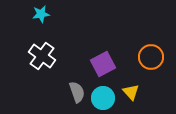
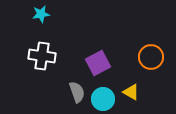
white cross: rotated 28 degrees counterclockwise
purple square: moved 5 px left, 1 px up
yellow triangle: rotated 18 degrees counterclockwise
cyan circle: moved 1 px down
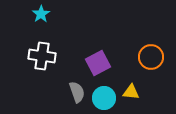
cyan star: rotated 24 degrees counterclockwise
yellow triangle: rotated 24 degrees counterclockwise
cyan circle: moved 1 px right, 1 px up
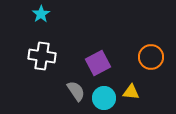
gray semicircle: moved 1 px left, 1 px up; rotated 15 degrees counterclockwise
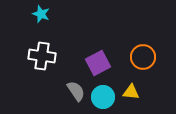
cyan star: rotated 18 degrees counterclockwise
orange circle: moved 8 px left
cyan circle: moved 1 px left, 1 px up
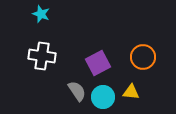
gray semicircle: moved 1 px right
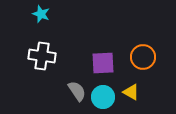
purple square: moved 5 px right; rotated 25 degrees clockwise
yellow triangle: rotated 24 degrees clockwise
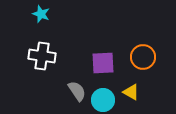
cyan circle: moved 3 px down
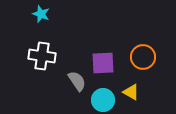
gray semicircle: moved 10 px up
